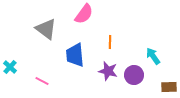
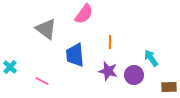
cyan arrow: moved 2 px left, 2 px down
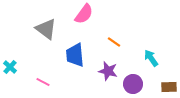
orange line: moved 4 px right; rotated 56 degrees counterclockwise
purple circle: moved 1 px left, 9 px down
pink line: moved 1 px right, 1 px down
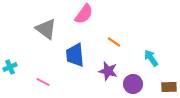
cyan cross: rotated 24 degrees clockwise
